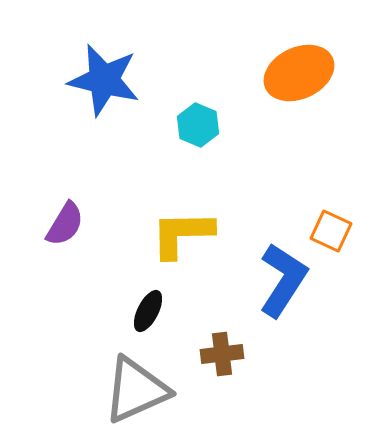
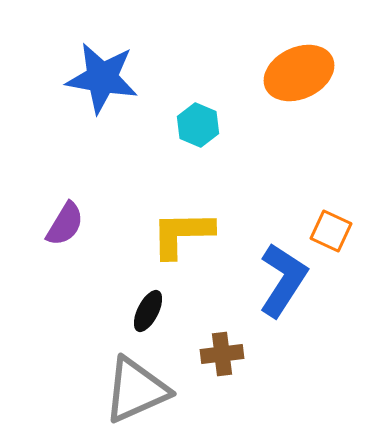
blue star: moved 2 px left, 2 px up; rotated 4 degrees counterclockwise
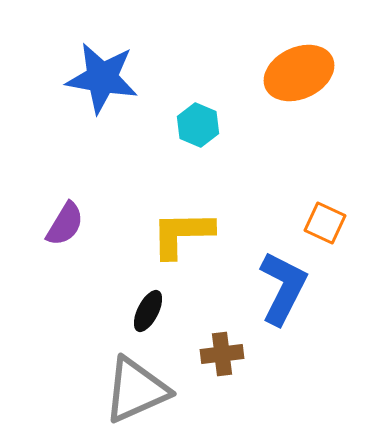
orange square: moved 6 px left, 8 px up
blue L-shape: moved 8 px down; rotated 6 degrees counterclockwise
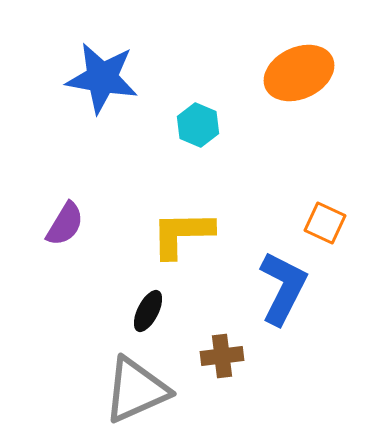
brown cross: moved 2 px down
